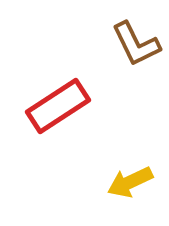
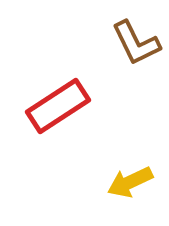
brown L-shape: moved 1 px up
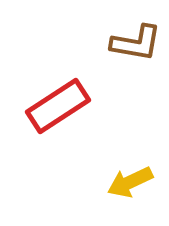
brown L-shape: rotated 54 degrees counterclockwise
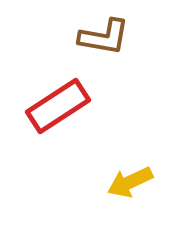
brown L-shape: moved 32 px left, 6 px up
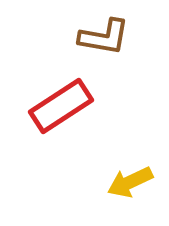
red rectangle: moved 3 px right
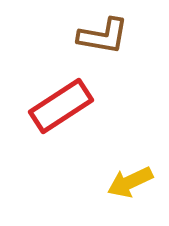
brown L-shape: moved 1 px left, 1 px up
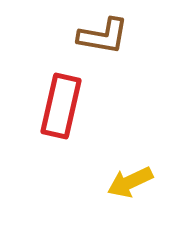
red rectangle: rotated 44 degrees counterclockwise
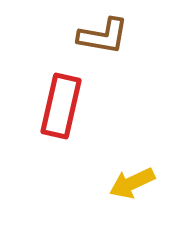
yellow arrow: moved 2 px right, 1 px down
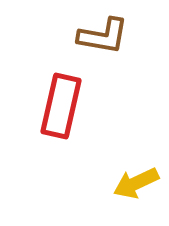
yellow arrow: moved 4 px right
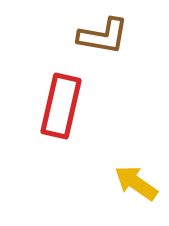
yellow arrow: rotated 60 degrees clockwise
